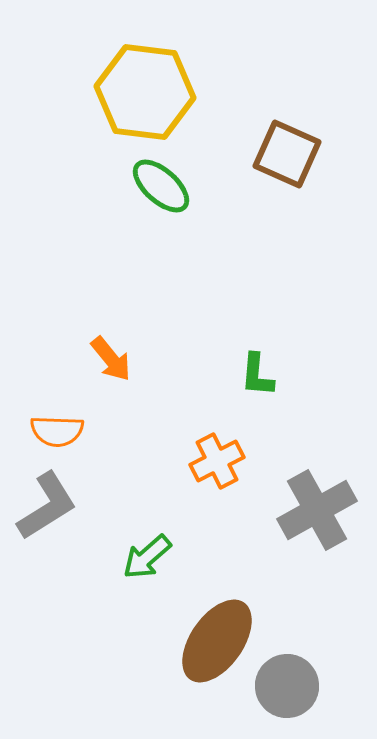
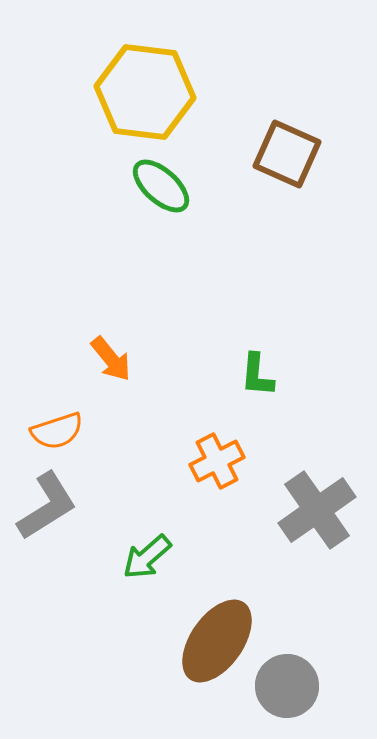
orange semicircle: rotated 20 degrees counterclockwise
gray cross: rotated 6 degrees counterclockwise
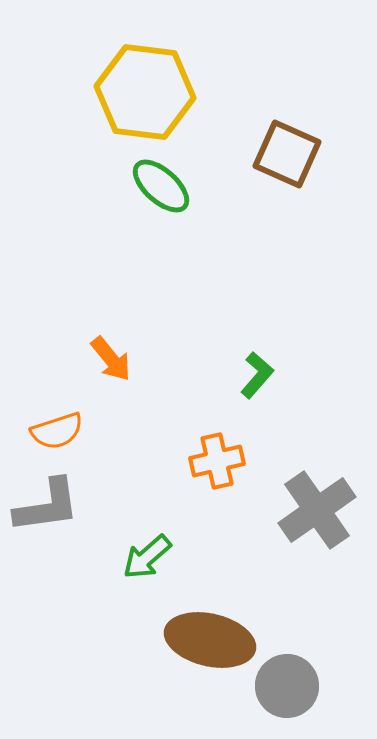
green L-shape: rotated 144 degrees counterclockwise
orange cross: rotated 14 degrees clockwise
gray L-shape: rotated 24 degrees clockwise
brown ellipse: moved 7 px left, 1 px up; rotated 68 degrees clockwise
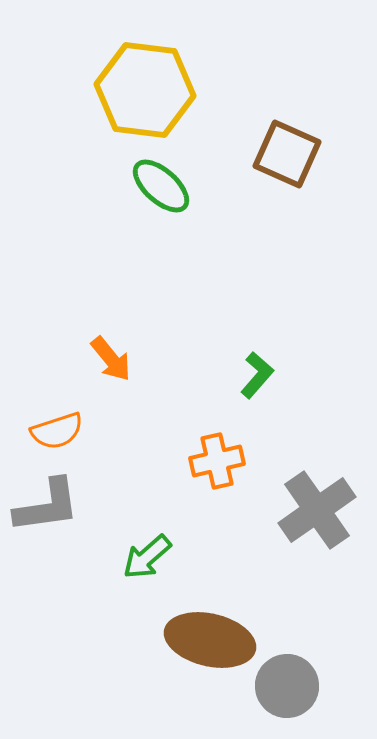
yellow hexagon: moved 2 px up
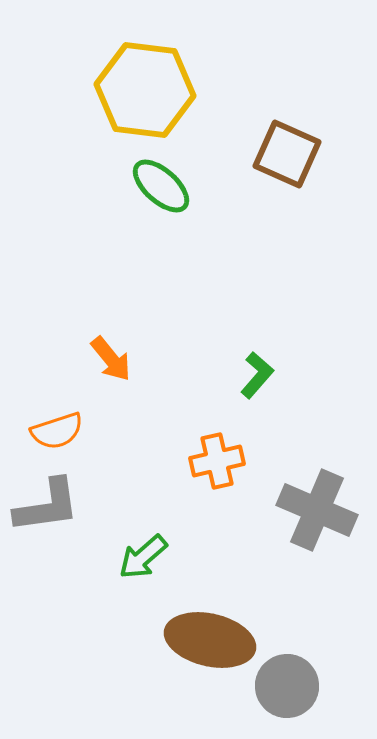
gray cross: rotated 32 degrees counterclockwise
green arrow: moved 4 px left
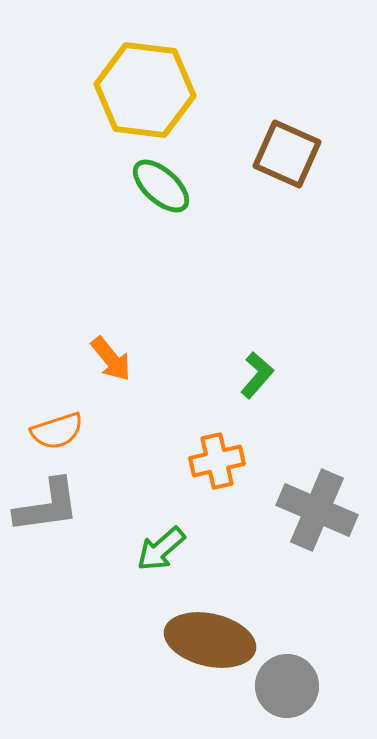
green arrow: moved 18 px right, 8 px up
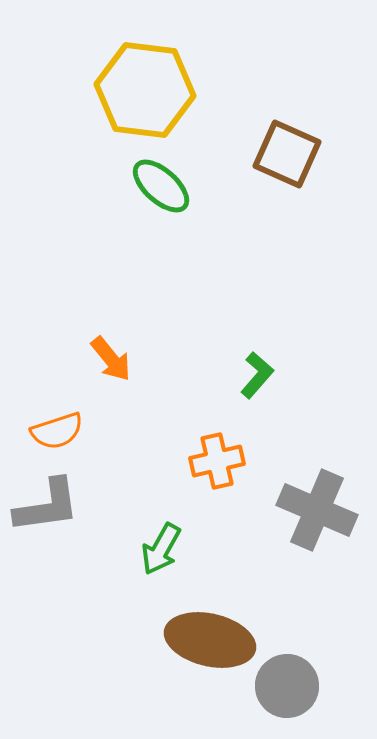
green arrow: rotated 20 degrees counterclockwise
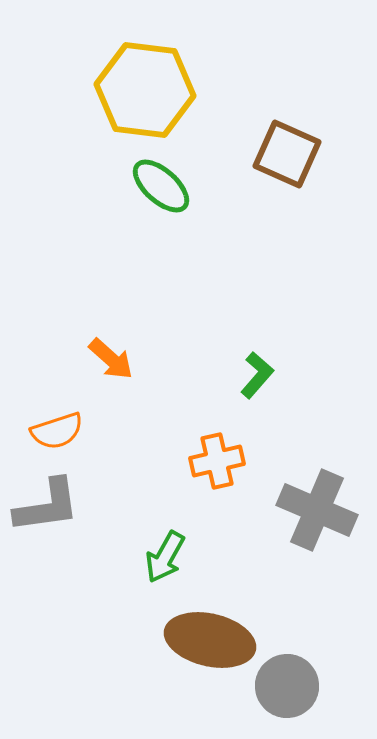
orange arrow: rotated 9 degrees counterclockwise
green arrow: moved 4 px right, 8 px down
